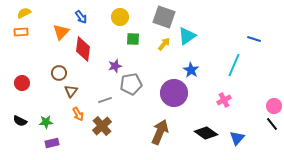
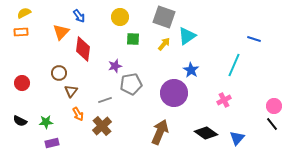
blue arrow: moved 2 px left, 1 px up
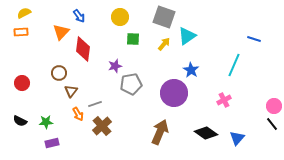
gray line: moved 10 px left, 4 px down
